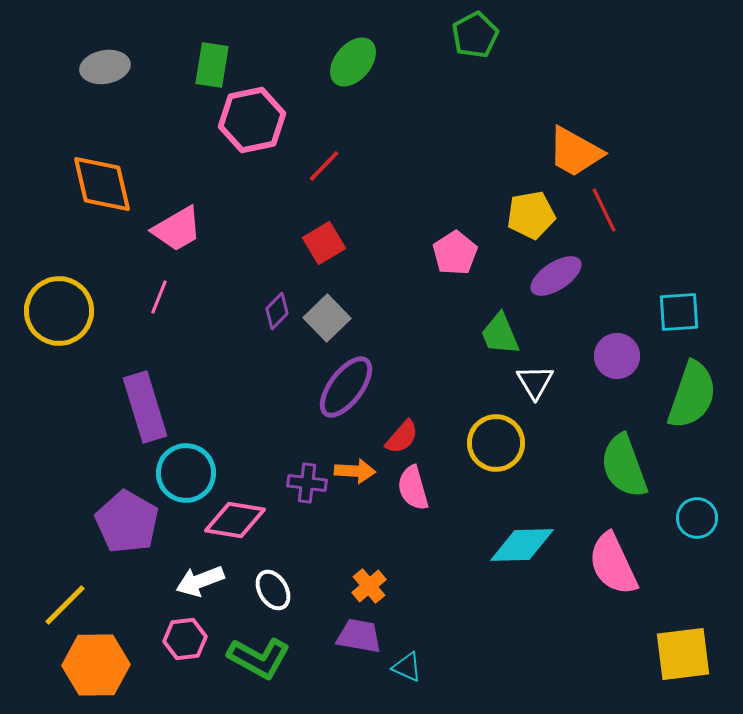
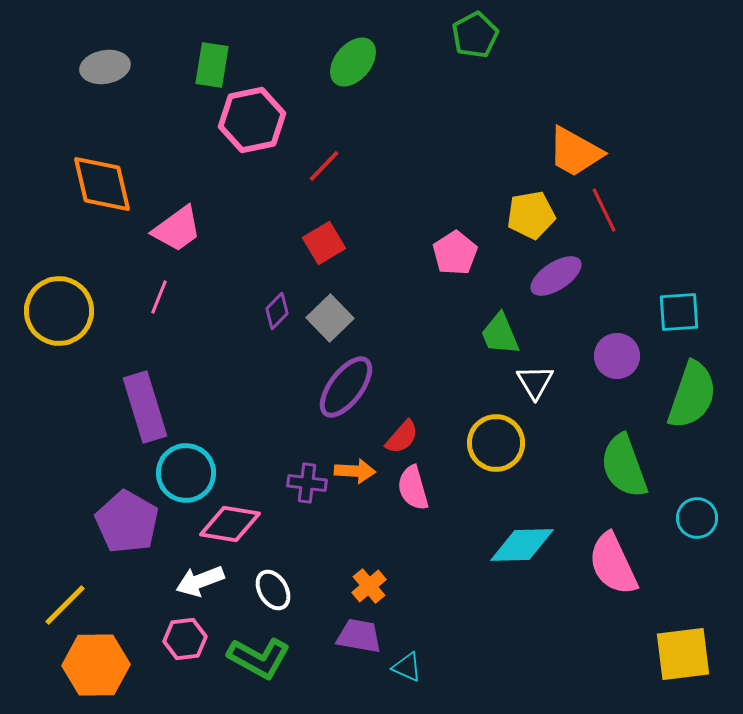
pink trapezoid at (177, 229): rotated 6 degrees counterclockwise
gray square at (327, 318): moved 3 px right
pink diamond at (235, 520): moved 5 px left, 4 px down
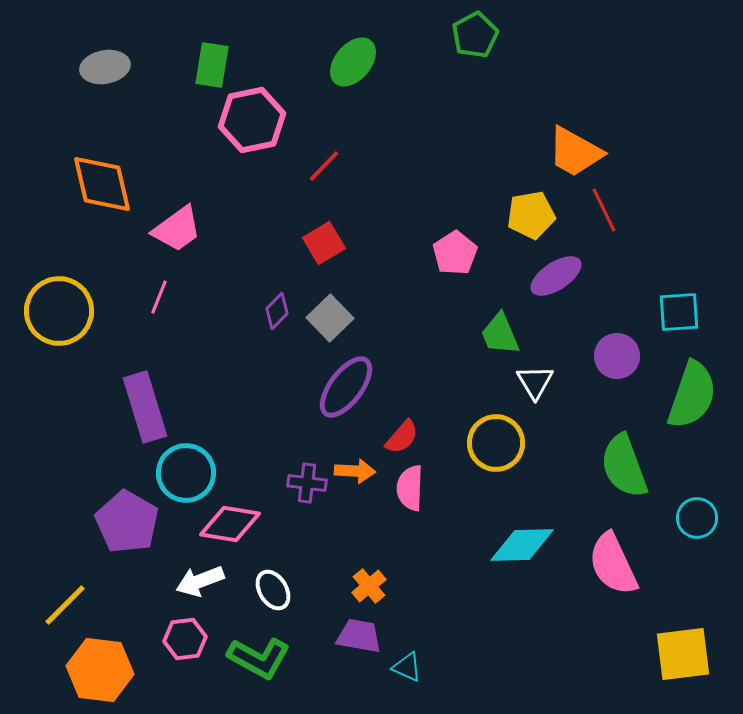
pink semicircle at (413, 488): moved 3 px left; rotated 18 degrees clockwise
orange hexagon at (96, 665): moved 4 px right, 5 px down; rotated 8 degrees clockwise
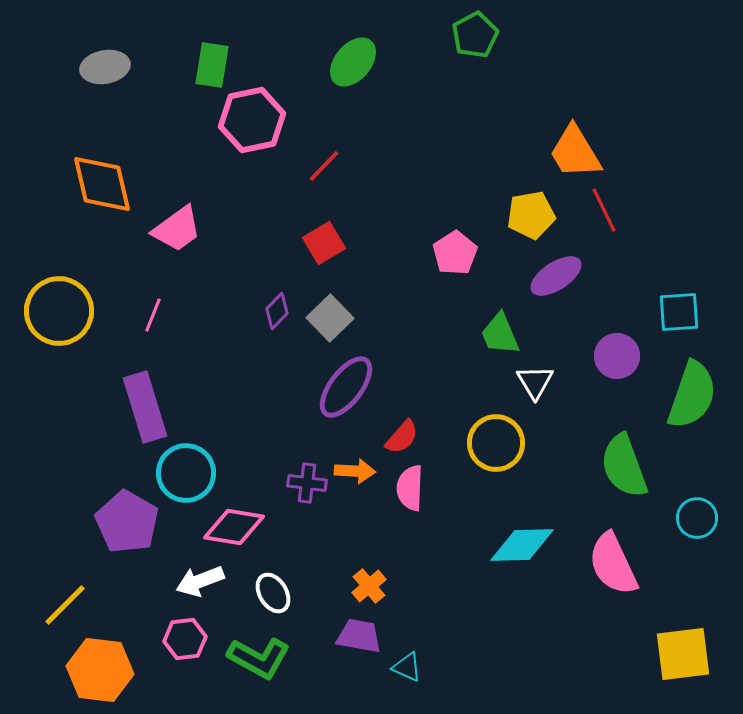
orange trapezoid at (575, 152): rotated 30 degrees clockwise
pink line at (159, 297): moved 6 px left, 18 px down
pink diamond at (230, 524): moved 4 px right, 3 px down
white ellipse at (273, 590): moved 3 px down
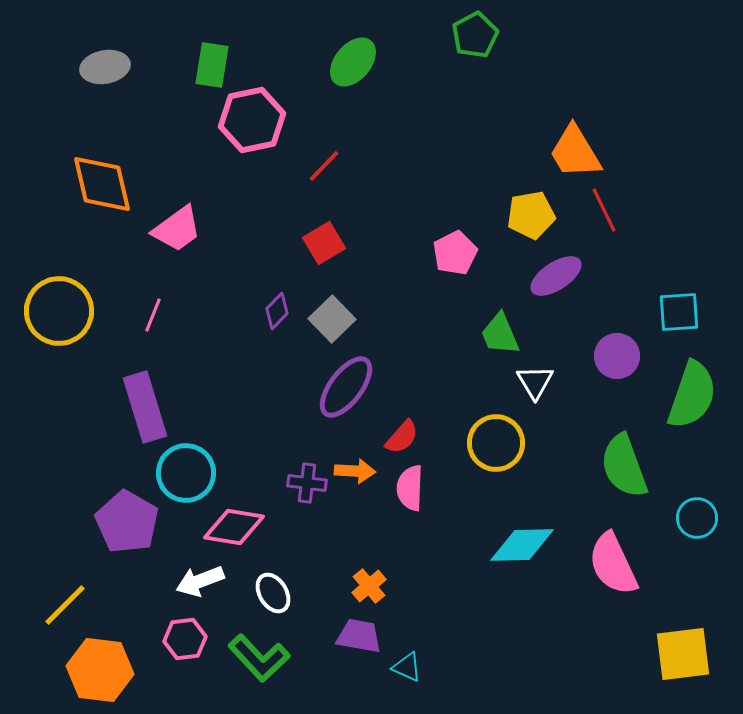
pink pentagon at (455, 253): rotated 6 degrees clockwise
gray square at (330, 318): moved 2 px right, 1 px down
green L-shape at (259, 658): rotated 18 degrees clockwise
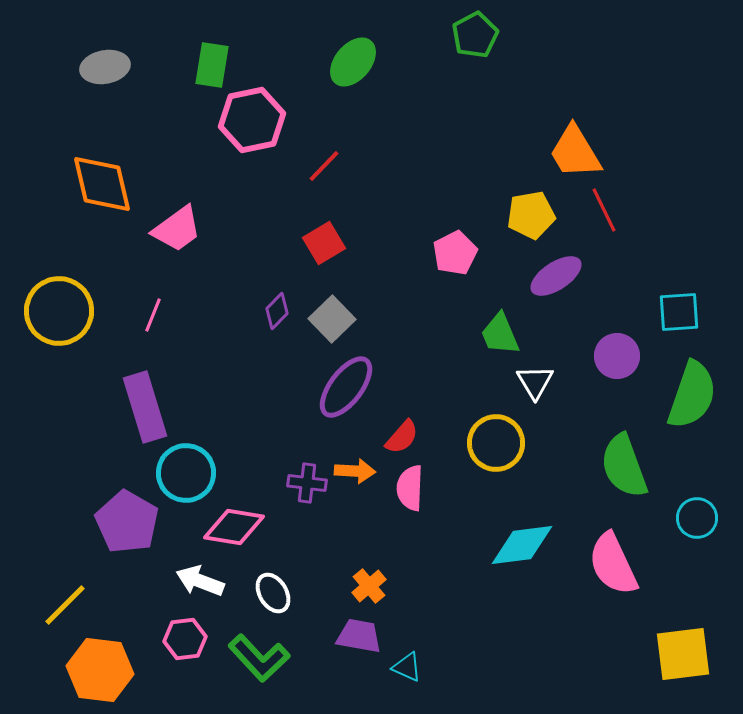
cyan diamond at (522, 545): rotated 6 degrees counterclockwise
white arrow at (200, 581): rotated 42 degrees clockwise
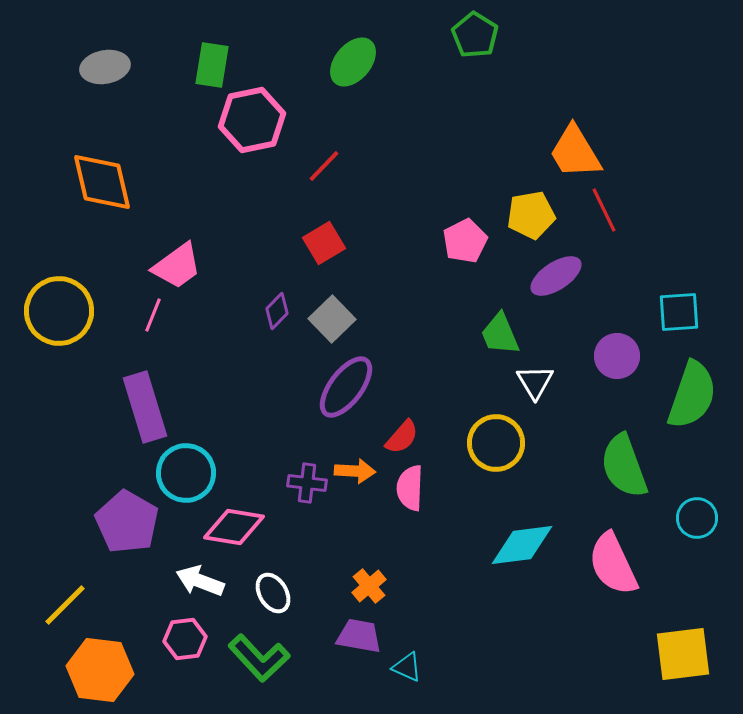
green pentagon at (475, 35): rotated 12 degrees counterclockwise
orange diamond at (102, 184): moved 2 px up
pink trapezoid at (177, 229): moved 37 px down
pink pentagon at (455, 253): moved 10 px right, 12 px up
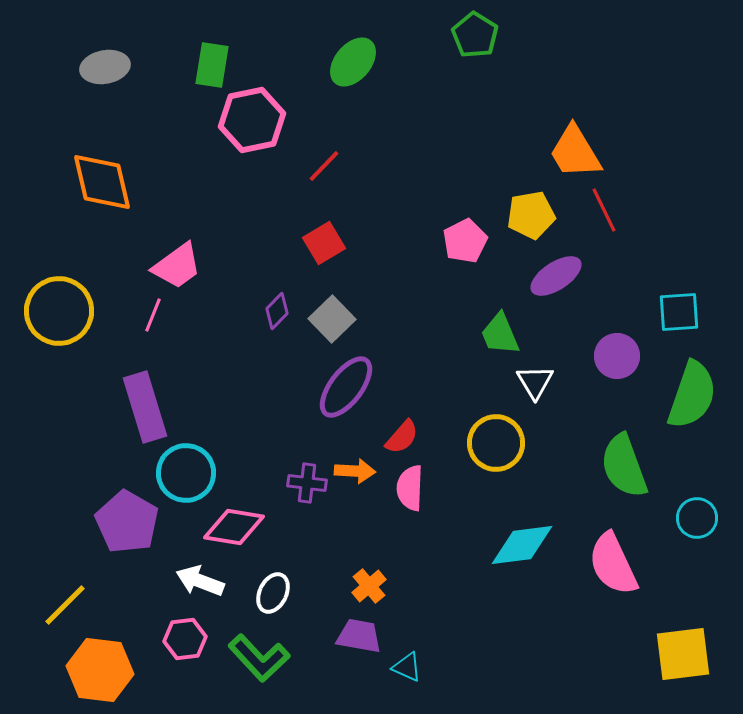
white ellipse at (273, 593): rotated 57 degrees clockwise
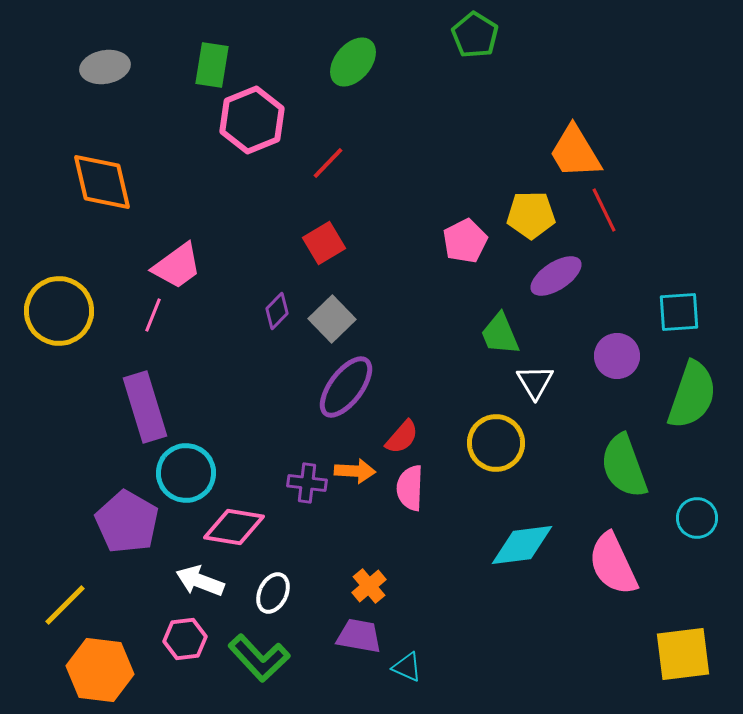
pink hexagon at (252, 120): rotated 10 degrees counterclockwise
red line at (324, 166): moved 4 px right, 3 px up
yellow pentagon at (531, 215): rotated 9 degrees clockwise
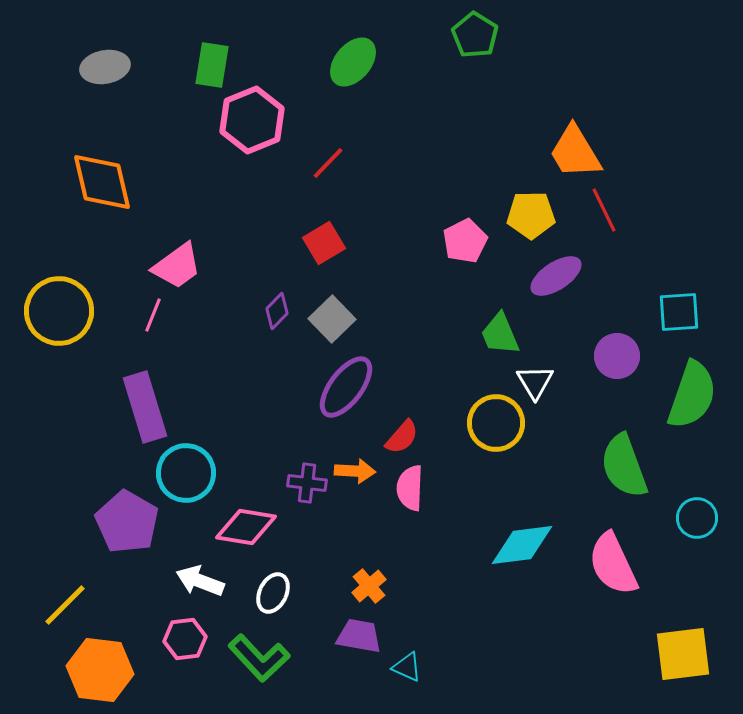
yellow circle at (496, 443): moved 20 px up
pink diamond at (234, 527): moved 12 px right
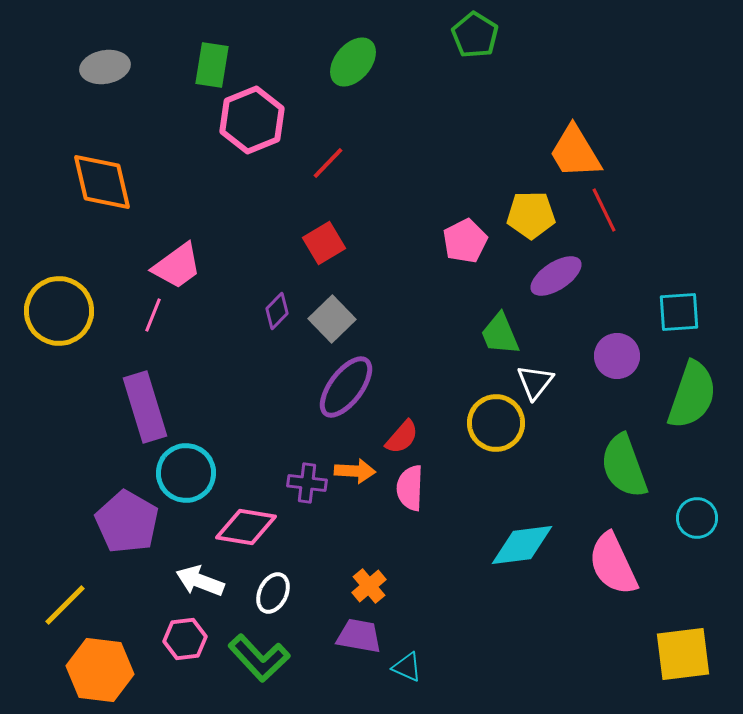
white triangle at (535, 382): rotated 9 degrees clockwise
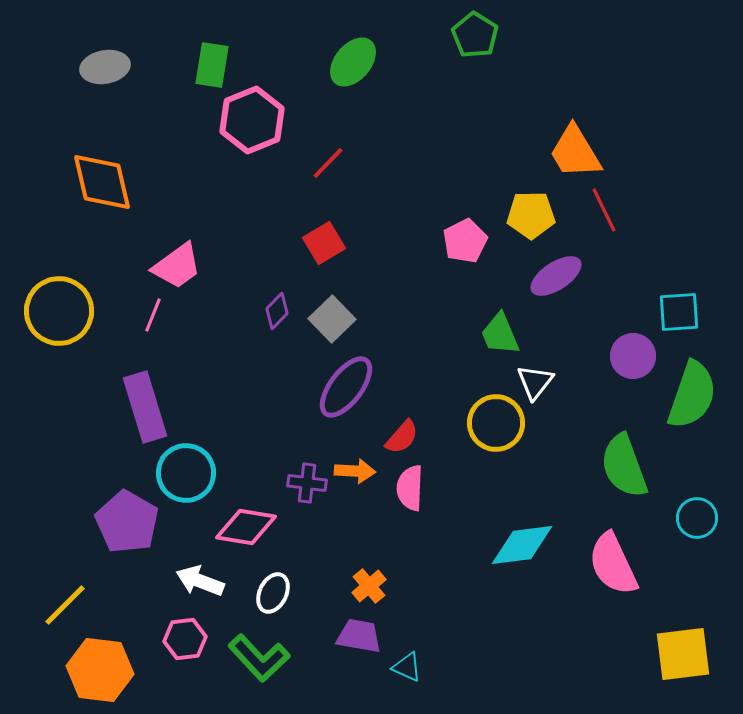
purple circle at (617, 356): moved 16 px right
